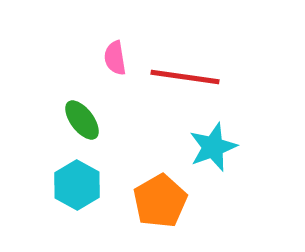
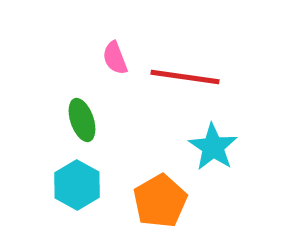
pink semicircle: rotated 12 degrees counterclockwise
green ellipse: rotated 18 degrees clockwise
cyan star: rotated 18 degrees counterclockwise
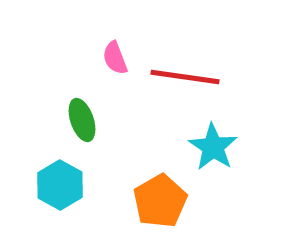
cyan hexagon: moved 17 px left
